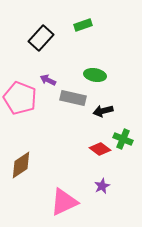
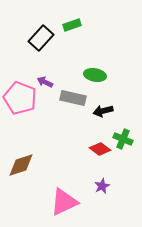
green rectangle: moved 11 px left
purple arrow: moved 3 px left, 2 px down
brown diamond: rotated 16 degrees clockwise
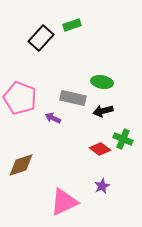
green ellipse: moved 7 px right, 7 px down
purple arrow: moved 8 px right, 36 px down
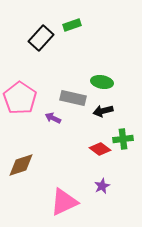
pink pentagon: rotated 12 degrees clockwise
green cross: rotated 30 degrees counterclockwise
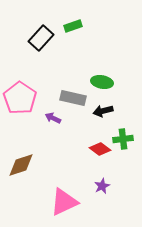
green rectangle: moved 1 px right, 1 px down
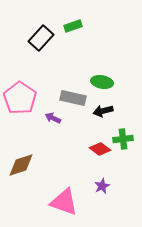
pink triangle: rotated 44 degrees clockwise
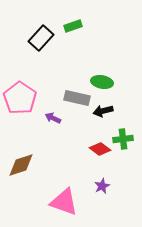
gray rectangle: moved 4 px right
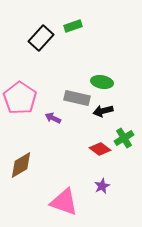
green cross: moved 1 px right, 1 px up; rotated 24 degrees counterclockwise
brown diamond: rotated 12 degrees counterclockwise
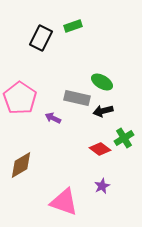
black rectangle: rotated 15 degrees counterclockwise
green ellipse: rotated 20 degrees clockwise
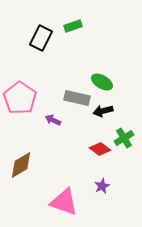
purple arrow: moved 2 px down
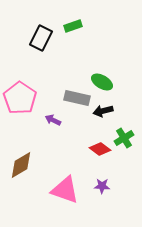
purple star: rotated 28 degrees clockwise
pink triangle: moved 1 px right, 12 px up
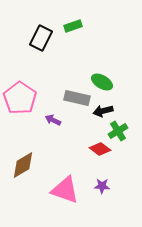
green cross: moved 6 px left, 7 px up
brown diamond: moved 2 px right
